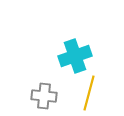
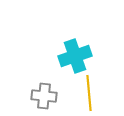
yellow line: rotated 20 degrees counterclockwise
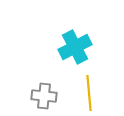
cyan cross: moved 9 px up; rotated 8 degrees counterclockwise
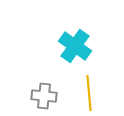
cyan cross: moved 1 px up; rotated 28 degrees counterclockwise
